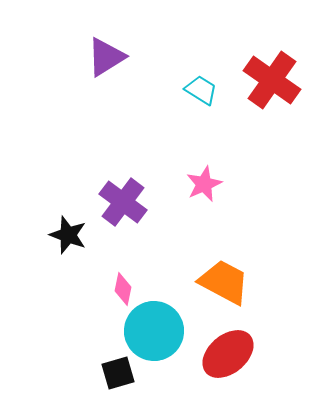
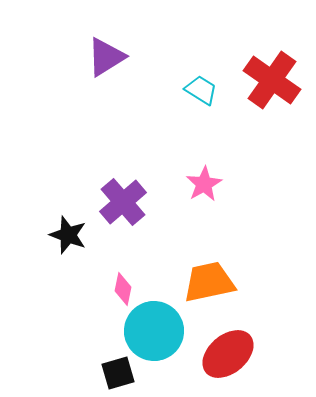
pink star: rotated 6 degrees counterclockwise
purple cross: rotated 12 degrees clockwise
orange trapezoid: moved 15 px left; rotated 40 degrees counterclockwise
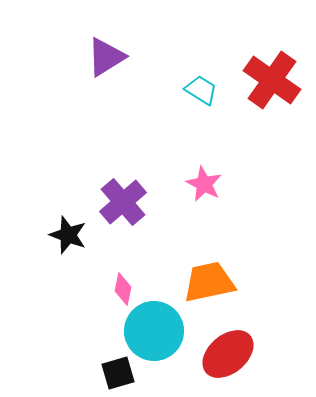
pink star: rotated 15 degrees counterclockwise
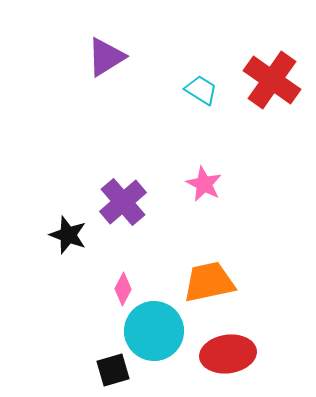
pink diamond: rotated 16 degrees clockwise
red ellipse: rotated 32 degrees clockwise
black square: moved 5 px left, 3 px up
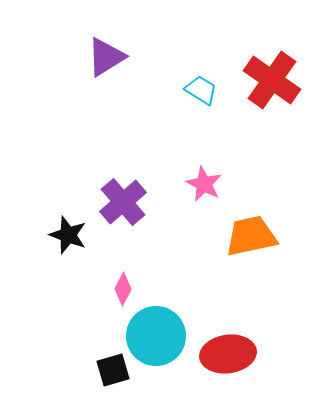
orange trapezoid: moved 42 px right, 46 px up
cyan circle: moved 2 px right, 5 px down
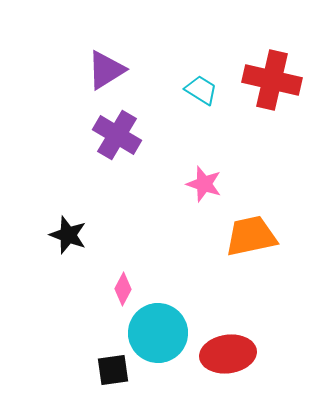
purple triangle: moved 13 px down
red cross: rotated 22 degrees counterclockwise
pink star: rotated 9 degrees counterclockwise
purple cross: moved 6 px left, 67 px up; rotated 18 degrees counterclockwise
cyan circle: moved 2 px right, 3 px up
black square: rotated 8 degrees clockwise
